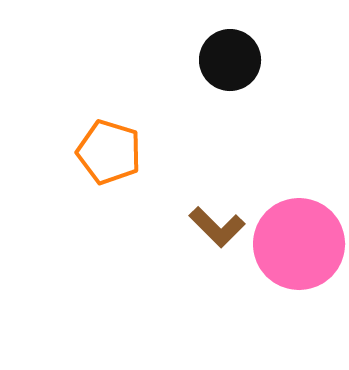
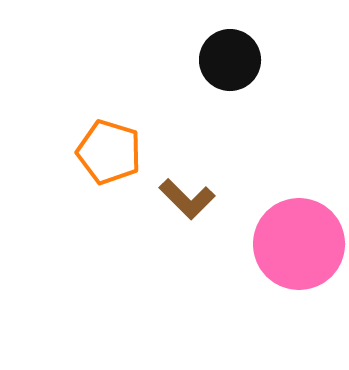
brown L-shape: moved 30 px left, 28 px up
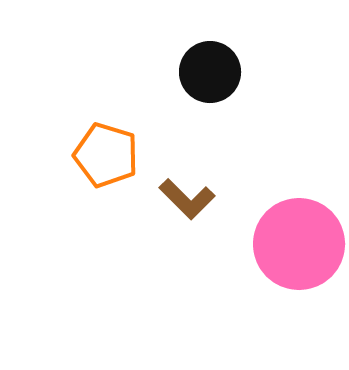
black circle: moved 20 px left, 12 px down
orange pentagon: moved 3 px left, 3 px down
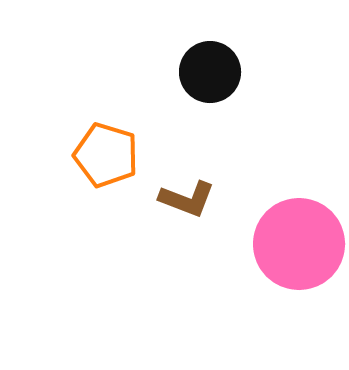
brown L-shape: rotated 24 degrees counterclockwise
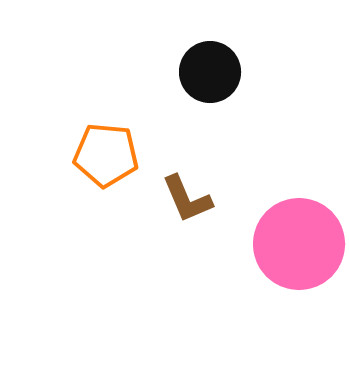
orange pentagon: rotated 12 degrees counterclockwise
brown L-shape: rotated 46 degrees clockwise
